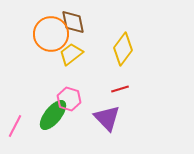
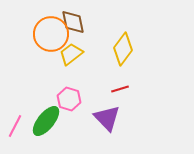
green ellipse: moved 7 px left, 6 px down
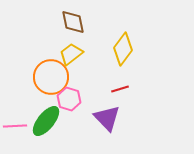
orange circle: moved 43 px down
pink line: rotated 60 degrees clockwise
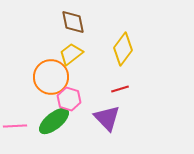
green ellipse: moved 8 px right; rotated 12 degrees clockwise
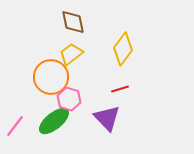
pink line: rotated 50 degrees counterclockwise
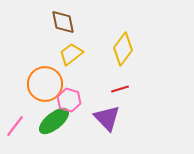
brown diamond: moved 10 px left
orange circle: moved 6 px left, 7 px down
pink hexagon: moved 1 px down
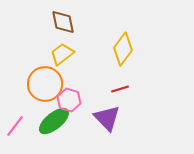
yellow trapezoid: moved 9 px left
